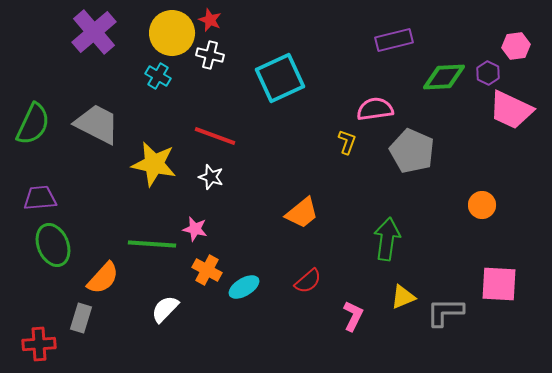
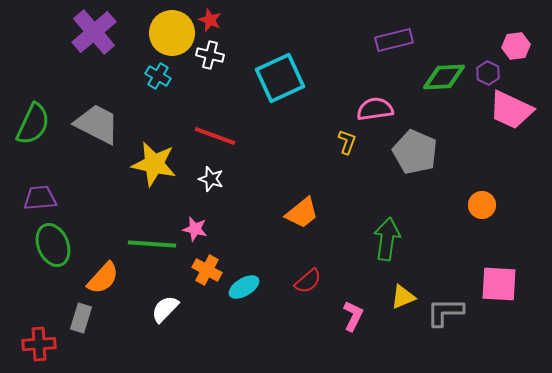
gray pentagon: moved 3 px right, 1 px down
white star: moved 2 px down
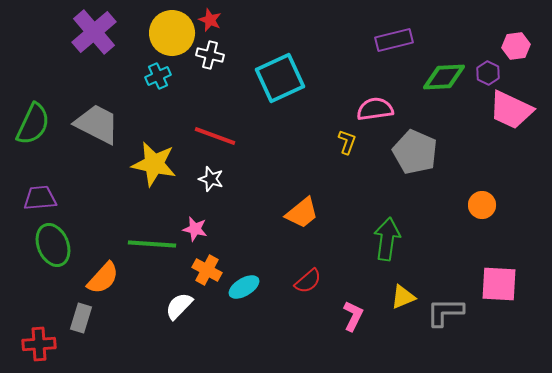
cyan cross: rotated 35 degrees clockwise
white semicircle: moved 14 px right, 3 px up
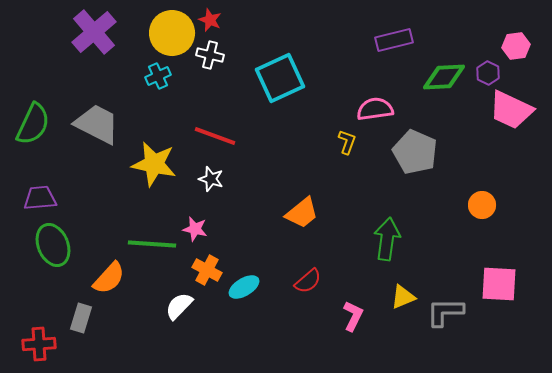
orange semicircle: moved 6 px right
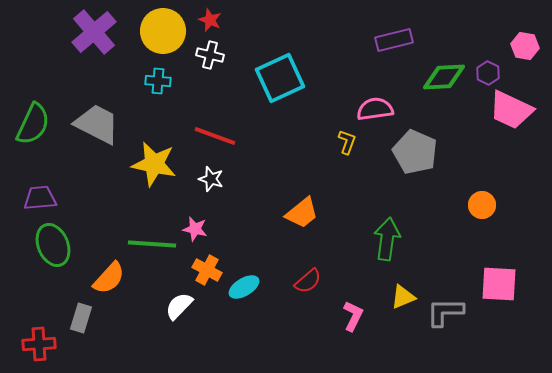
yellow circle: moved 9 px left, 2 px up
pink hexagon: moved 9 px right; rotated 16 degrees clockwise
cyan cross: moved 5 px down; rotated 30 degrees clockwise
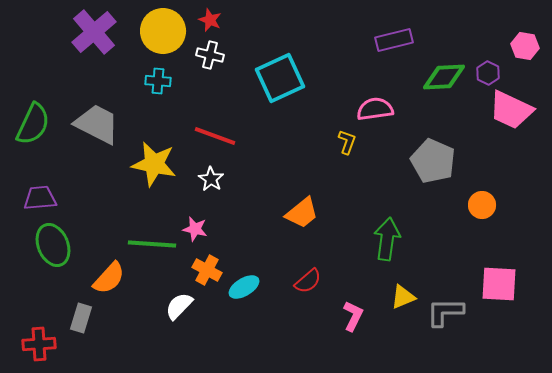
gray pentagon: moved 18 px right, 9 px down
white star: rotated 15 degrees clockwise
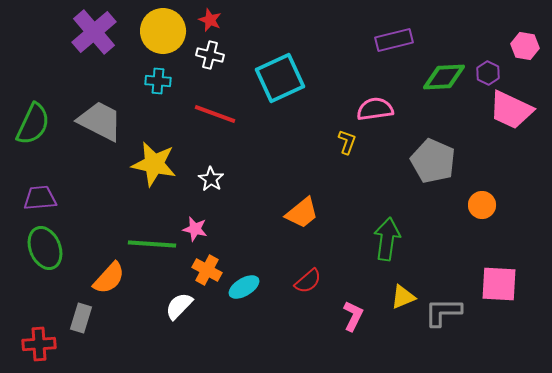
gray trapezoid: moved 3 px right, 3 px up
red line: moved 22 px up
green ellipse: moved 8 px left, 3 px down
gray L-shape: moved 2 px left
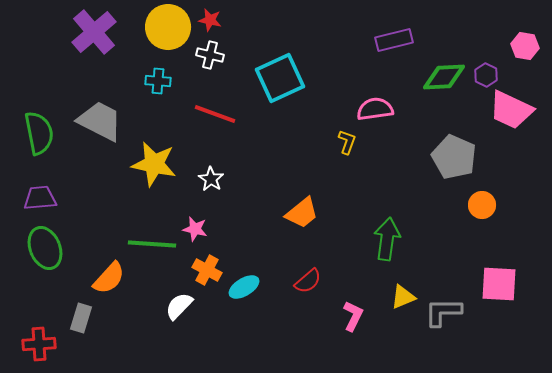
red star: rotated 10 degrees counterclockwise
yellow circle: moved 5 px right, 4 px up
purple hexagon: moved 2 px left, 2 px down
green semicircle: moved 6 px right, 9 px down; rotated 36 degrees counterclockwise
gray pentagon: moved 21 px right, 4 px up
